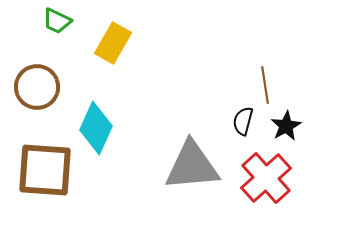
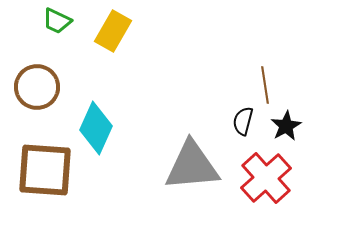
yellow rectangle: moved 12 px up
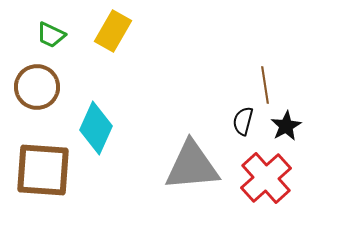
green trapezoid: moved 6 px left, 14 px down
brown square: moved 2 px left
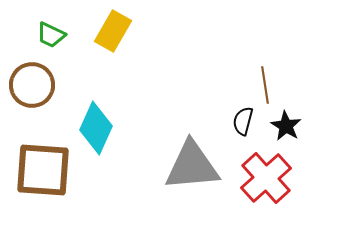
brown circle: moved 5 px left, 2 px up
black star: rotated 12 degrees counterclockwise
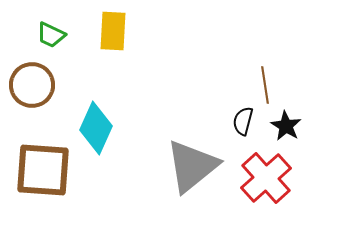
yellow rectangle: rotated 27 degrees counterclockwise
gray triangle: rotated 34 degrees counterclockwise
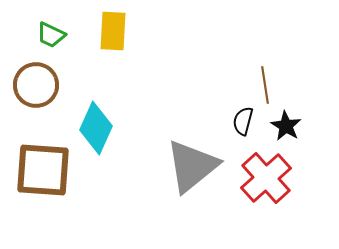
brown circle: moved 4 px right
